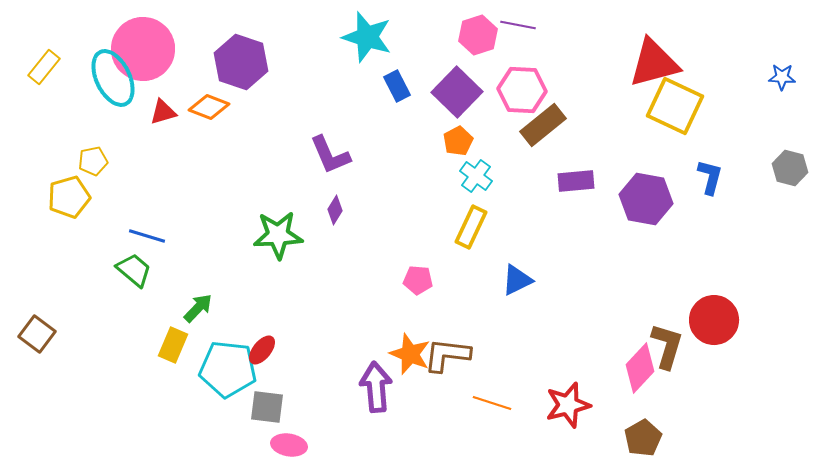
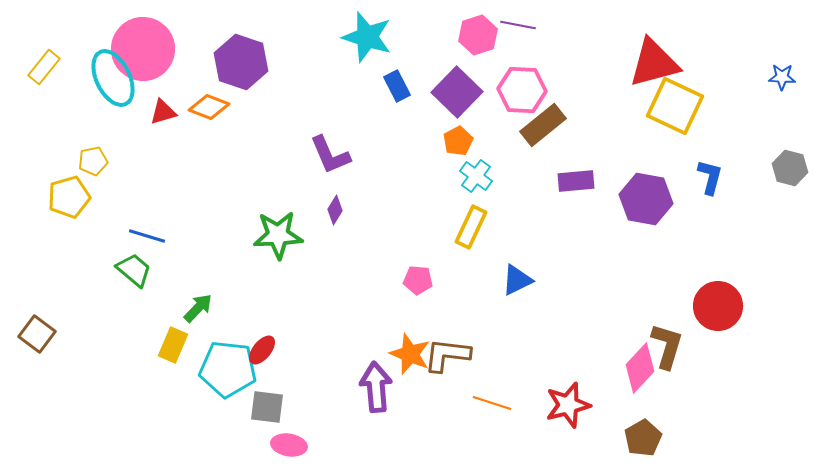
red circle at (714, 320): moved 4 px right, 14 px up
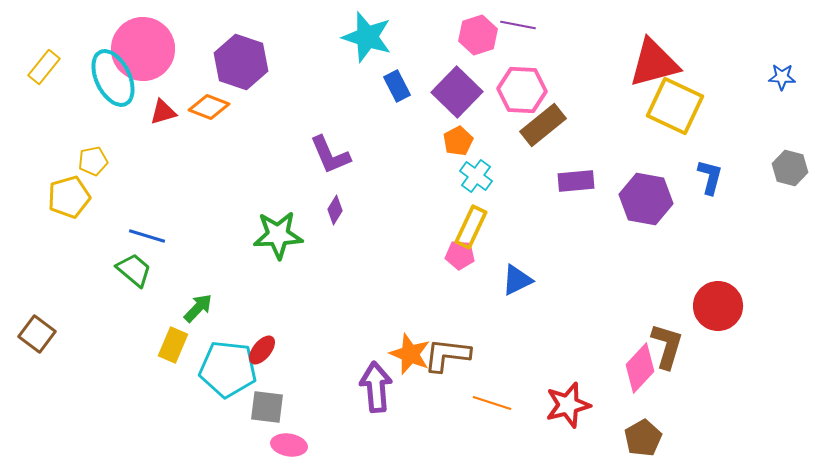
pink pentagon at (418, 280): moved 42 px right, 25 px up
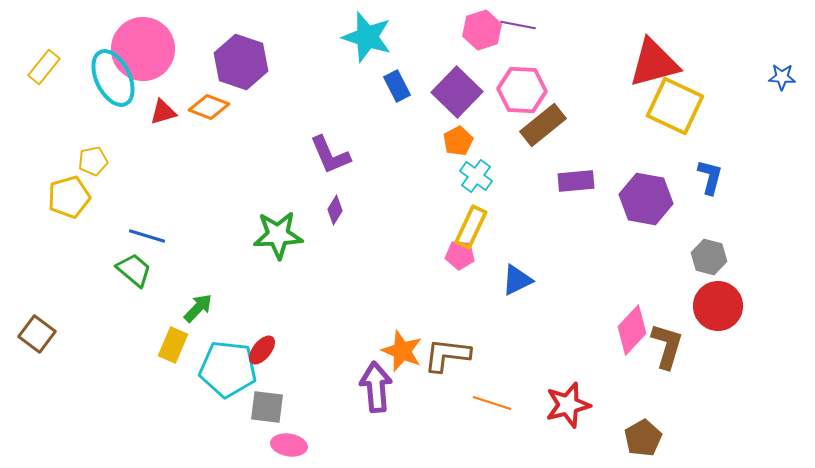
pink hexagon at (478, 35): moved 4 px right, 5 px up
gray hexagon at (790, 168): moved 81 px left, 89 px down
orange star at (410, 354): moved 8 px left, 3 px up
pink diamond at (640, 368): moved 8 px left, 38 px up
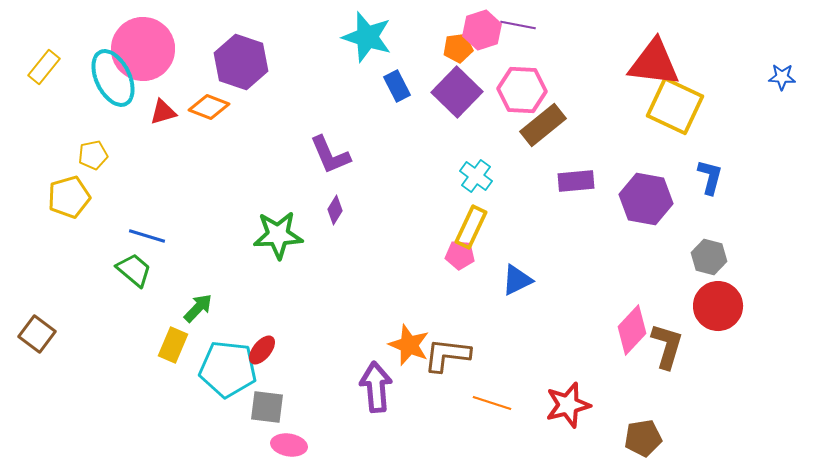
red triangle at (654, 63): rotated 22 degrees clockwise
orange pentagon at (458, 141): moved 93 px up; rotated 20 degrees clockwise
yellow pentagon at (93, 161): moved 6 px up
orange star at (402, 351): moved 7 px right, 6 px up
brown pentagon at (643, 438): rotated 21 degrees clockwise
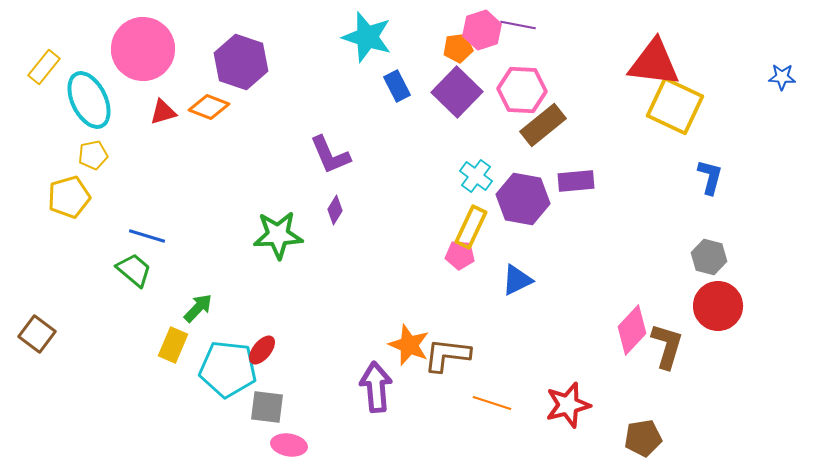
cyan ellipse at (113, 78): moved 24 px left, 22 px down
purple hexagon at (646, 199): moved 123 px left
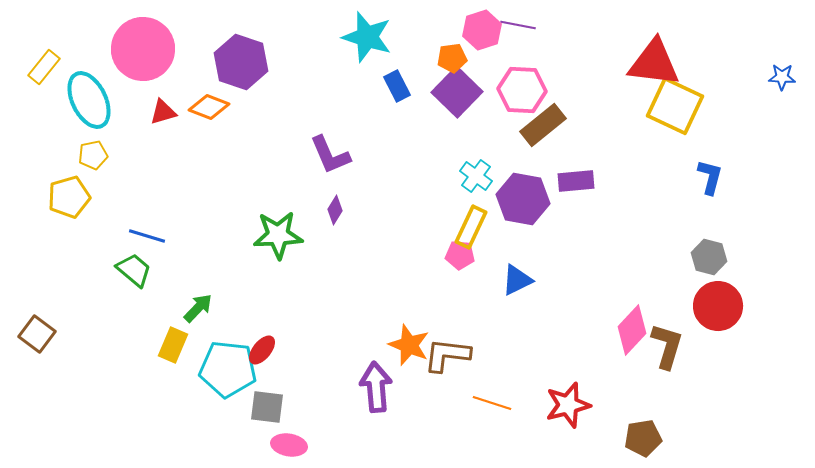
orange pentagon at (458, 48): moved 6 px left, 10 px down
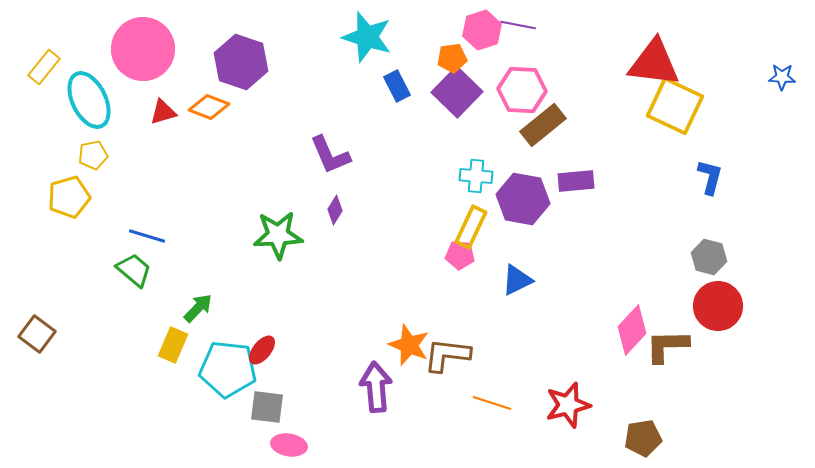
cyan cross at (476, 176): rotated 32 degrees counterclockwise
brown L-shape at (667, 346): rotated 108 degrees counterclockwise
